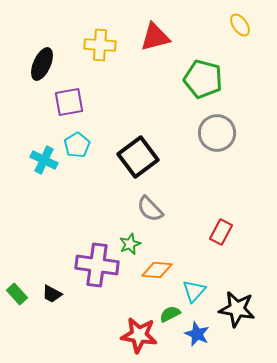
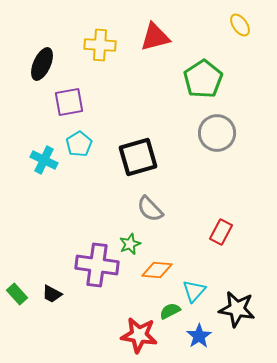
green pentagon: rotated 24 degrees clockwise
cyan pentagon: moved 2 px right, 1 px up
black square: rotated 21 degrees clockwise
green semicircle: moved 3 px up
blue star: moved 2 px right, 2 px down; rotated 15 degrees clockwise
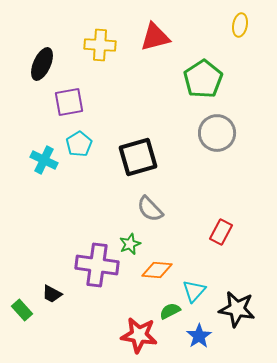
yellow ellipse: rotated 45 degrees clockwise
green rectangle: moved 5 px right, 16 px down
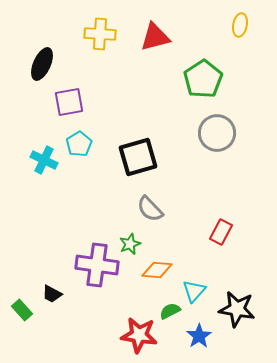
yellow cross: moved 11 px up
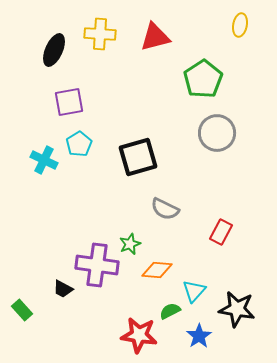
black ellipse: moved 12 px right, 14 px up
gray semicircle: moved 15 px right; rotated 20 degrees counterclockwise
black trapezoid: moved 11 px right, 5 px up
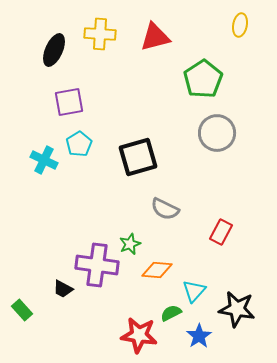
green semicircle: moved 1 px right, 2 px down
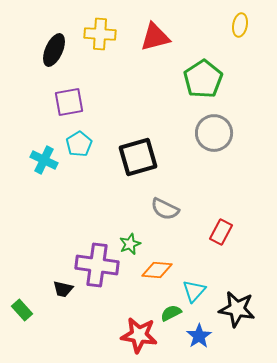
gray circle: moved 3 px left
black trapezoid: rotated 15 degrees counterclockwise
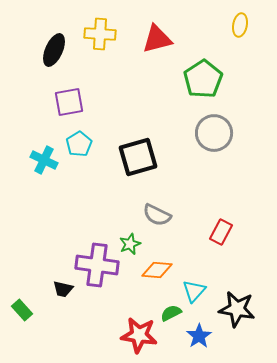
red triangle: moved 2 px right, 2 px down
gray semicircle: moved 8 px left, 6 px down
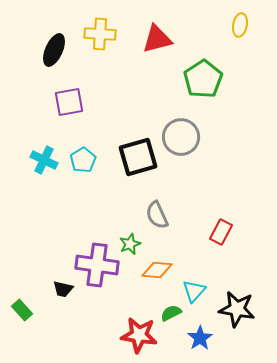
gray circle: moved 33 px left, 4 px down
cyan pentagon: moved 4 px right, 16 px down
gray semicircle: rotated 40 degrees clockwise
blue star: moved 1 px right, 2 px down
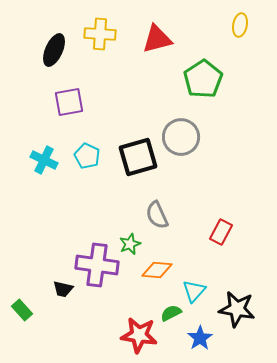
cyan pentagon: moved 4 px right, 4 px up; rotated 15 degrees counterclockwise
